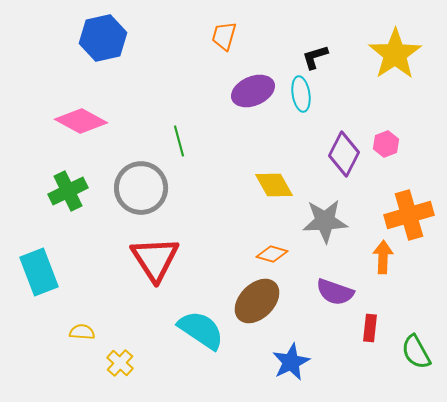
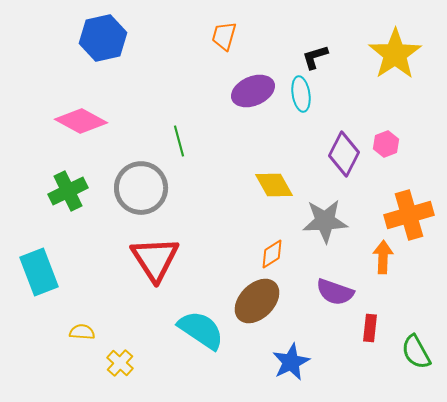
orange diamond: rotated 48 degrees counterclockwise
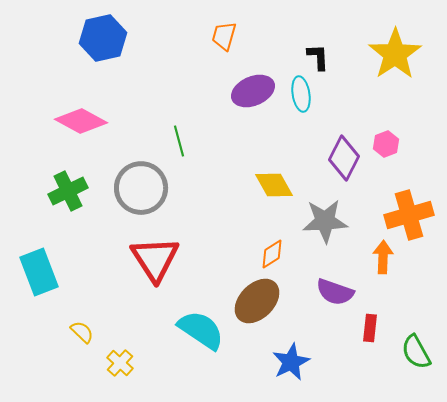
black L-shape: moved 3 px right; rotated 104 degrees clockwise
purple diamond: moved 4 px down
yellow semicircle: rotated 40 degrees clockwise
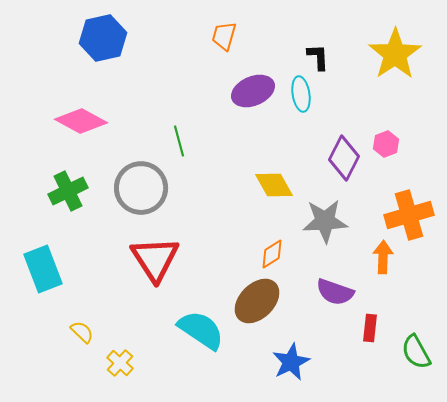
cyan rectangle: moved 4 px right, 3 px up
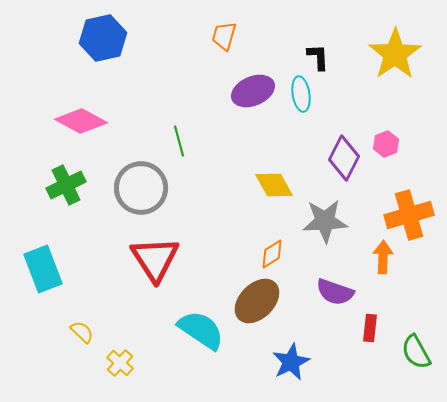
green cross: moved 2 px left, 6 px up
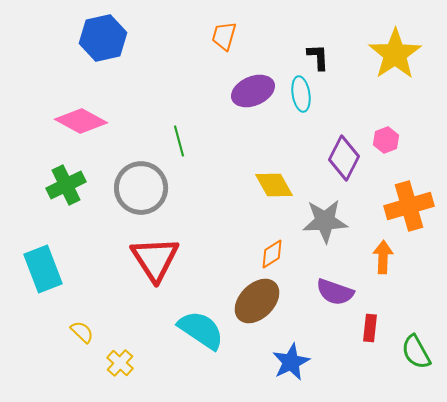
pink hexagon: moved 4 px up
orange cross: moved 9 px up
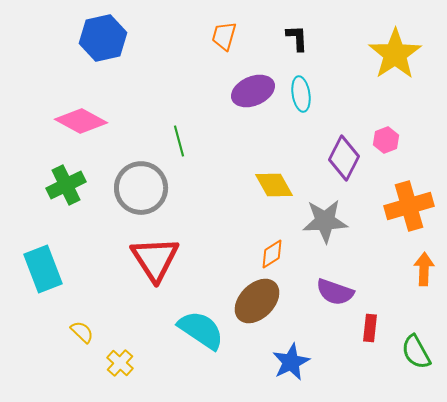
black L-shape: moved 21 px left, 19 px up
orange arrow: moved 41 px right, 12 px down
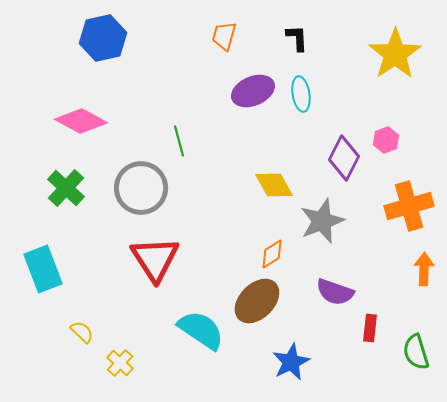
green cross: moved 3 px down; rotated 21 degrees counterclockwise
gray star: moved 3 px left; rotated 18 degrees counterclockwise
green semicircle: rotated 12 degrees clockwise
